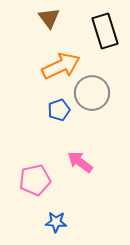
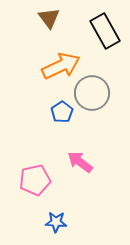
black rectangle: rotated 12 degrees counterclockwise
blue pentagon: moved 3 px right, 2 px down; rotated 15 degrees counterclockwise
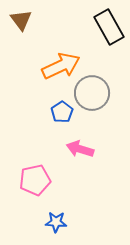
brown triangle: moved 28 px left, 2 px down
black rectangle: moved 4 px right, 4 px up
pink arrow: moved 13 px up; rotated 20 degrees counterclockwise
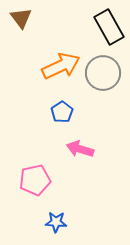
brown triangle: moved 2 px up
gray circle: moved 11 px right, 20 px up
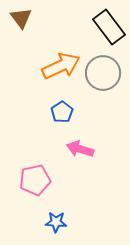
black rectangle: rotated 8 degrees counterclockwise
